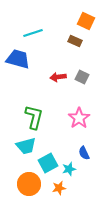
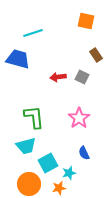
orange square: rotated 12 degrees counterclockwise
brown rectangle: moved 21 px right, 14 px down; rotated 32 degrees clockwise
green L-shape: rotated 20 degrees counterclockwise
cyan star: moved 4 px down
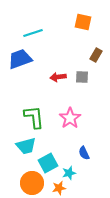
orange square: moved 3 px left, 1 px down
brown rectangle: rotated 64 degrees clockwise
blue trapezoid: moved 2 px right; rotated 35 degrees counterclockwise
gray square: rotated 24 degrees counterclockwise
pink star: moved 9 px left
orange circle: moved 3 px right, 1 px up
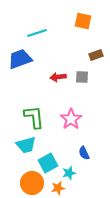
orange square: moved 1 px up
cyan line: moved 4 px right
brown rectangle: rotated 40 degrees clockwise
pink star: moved 1 px right, 1 px down
cyan trapezoid: moved 1 px up
orange star: moved 1 px left
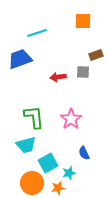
orange square: rotated 12 degrees counterclockwise
gray square: moved 1 px right, 5 px up
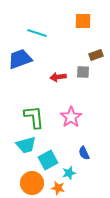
cyan line: rotated 36 degrees clockwise
pink star: moved 2 px up
cyan square: moved 3 px up
orange star: rotated 24 degrees clockwise
